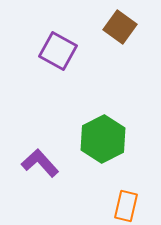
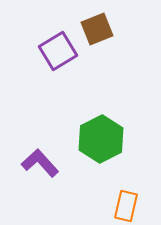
brown square: moved 23 px left, 2 px down; rotated 32 degrees clockwise
purple square: rotated 30 degrees clockwise
green hexagon: moved 2 px left
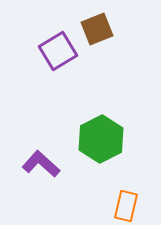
purple L-shape: moved 1 px right, 1 px down; rotated 6 degrees counterclockwise
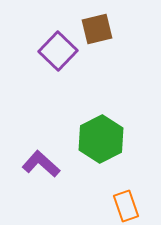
brown square: rotated 8 degrees clockwise
purple square: rotated 15 degrees counterclockwise
orange rectangle: rotated 32 degrees counterclockwise
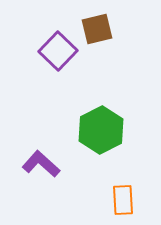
green hexagon: moved 9 px up
orange rectangle: moved 3 px left, 6 px up; rotated 16 degrees clockwise
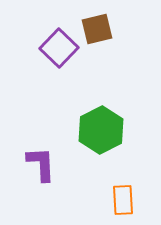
purple square: moved 1 px right, 3 px up
purple L-shape: rotated 45 degrees clockwise
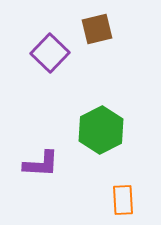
purple square: moved 9 px left, 5 px down
purple L-shape: rotated 96 degrees clockwise
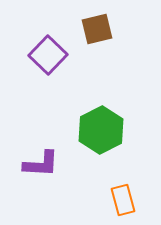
purple square: moved 2 px left, 2 px down
orange rectangle: rotated 12 degrees counterclockwise
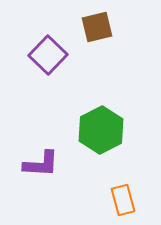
brown square: moved 2 px up
